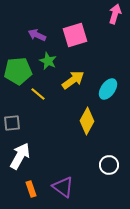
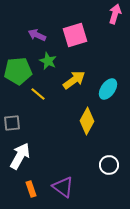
yellow arrow: moved 1 px right
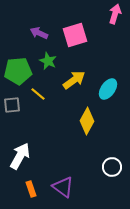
purple arrow: moved 2 px right, 2 px up
gray square: moved 18 px up
white circle: moved 3 px right, 2 px down
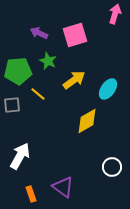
yellow diamond: rotated 32 degrees clockwise
orange rectangle: moved 5 px down
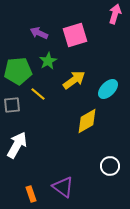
green star: rotated 18 degrees clockwise
cyan ellipse: rotated 10 degrees clockwise
white arrow: moved 3 px left, 11 px up
white circle: moved 2 px left, 1 px up
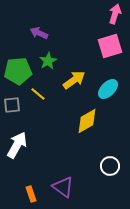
pink square: moved 35 px right, 11 px down
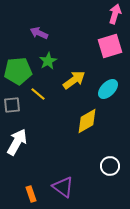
white arrow: moved 3 px up
